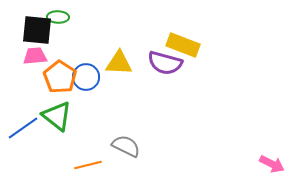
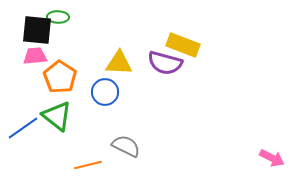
blue circle: moved 19 px right, 15 px down
pink arrow: moved 6 px up
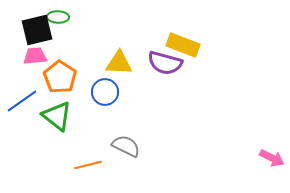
black square: rotated 20 degrees counterclockwise
blue line: moved 1 px left, 27 px up
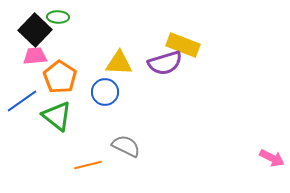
black square: moved 2 px left; rotated 32 degrees counterclockwise
purple semicircle: rotated 32 degrees counterclockwise
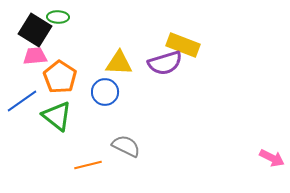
black square: rotated 12 degrees counterclockwise
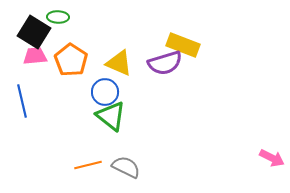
black square: moved 1 px left, 2 px down
yellow triangle: rotated 20 degrees clockwise
orange pentagon: moved 11 px right, 17 px up
blue line: rotated 68 degrees counterclockwise
green triangle: moved 54 px right
gray semicircle: moved 21 px down
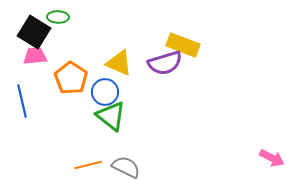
orange pentagon: moved 18 px down
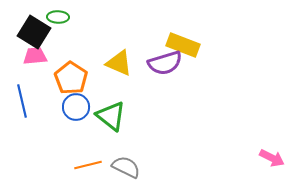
blue circle: moved 29 px left, 15 px down
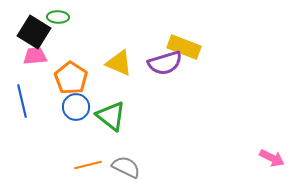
yellow rectangle: moved 1 px right, 2 px down
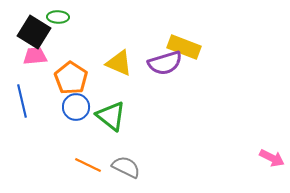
orange line: rotated 40 degrees clockwise
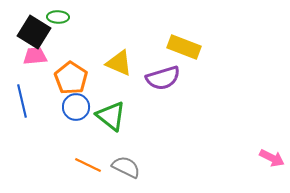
purple semicircle: moved 2 px left, 15 px down
